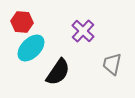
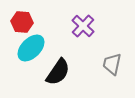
purple cross: moved 5 px up
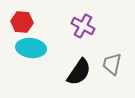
purple cross: rotated 15 degrees counterclockwise
cyan ellipse: rotated 52 degrees clockwise
black semicircle: moved 21 px right
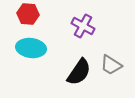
red hexagon: moved 6 px right, 8 px up
gray trapezoid: moved 1 px left, 1 px down; rotated 70 degrees counterclockwise
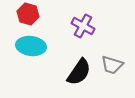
red hexagon: rotated 10 degrees clockwise
cyan ellipse: moved 2 px up
gray trapezoid: moved 1 px right; rotated 15 degrees counterclockwise
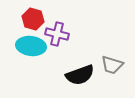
red hexagon: moved 5 px right, 5 px down
purple cross: moved 26 px left, 8 px down; rotated 15 degrees counterclockwise
black semicircle: moved 1 px right, 3 px down; rotated 36 degrees clockwise
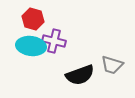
purple cross: moved 3 px left, 7 px down
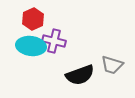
red hexagon: rotated 20 degrees clockwise
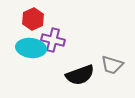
purple cross: moved 1 px left, 1 px up
cyan ellipse: moved 2 px down
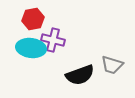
red hexagon: rotated 15 degrees clockwise
